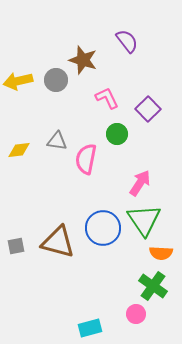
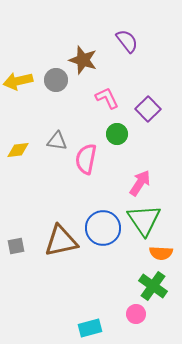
yellow diamond: moved 1 px left
brown triangle: moved 3 px right, 1 px up; rotated 27 degrees counterclockwise
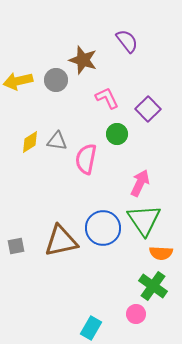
yellow diamond: moved 12 px right, 8 px up; rotated 25 degrees counterclockwise
pink arrow: rotated 8 degrees counterclockwise
cyan rectangle: moved 1 px right; rotated 45 degrees counterclockwise
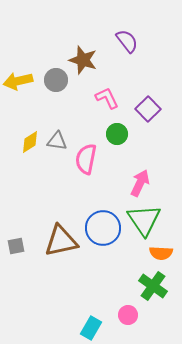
pink circle: moved 8 px left, 1 px down
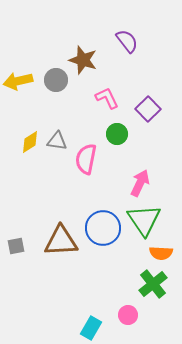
brown triangle: rotated 9 degrees clockwise
green cross: moved 2 px up; rotated 16 degrees clockwise
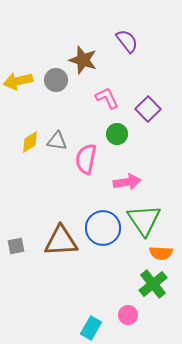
pink arrow: moved 13 px left, 1 px up; rotated 56 degrees clockwise
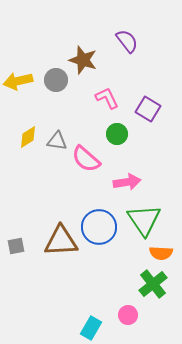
purple square: rotated 15 degrees counterclockwise
yellow diamond: moved 2 px left, 5 px up
pink semicircle: rotated 60 degrees counterclockwise
blue circle: moved 4 px left, 1 px up
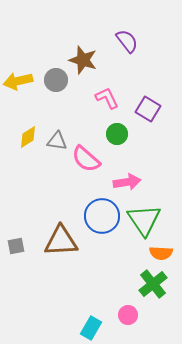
blue circle: moved 3 px right, 11 px up
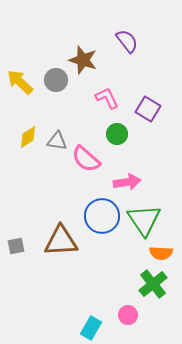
yellow arrow: moved 2 px right, 1 px down; rotated 56 degrees clockwise
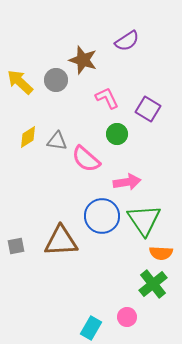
purple semicircle: rotated 95 degrees clockwise
pink circle: moved 1 px left, 2 px down
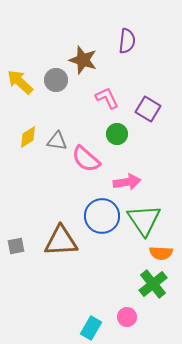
purple semicircle: rotated 50 degrees counterclockwise
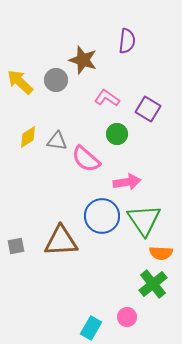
pink L-shape: rotated 30 degrees counterclockwise
